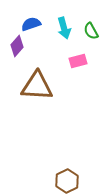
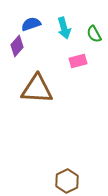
green semicircle: moved 3 px right, 3 px down
brown triangle: moved 3 px down
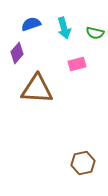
green semicircle: moved 1 px right, 1 px up; rotated 48 degrees counterclockwise
purple diamond: moved 7 px down
pink rectangle: moved 1 px left, 3 px down
brown hexagon: moved 16 px right, 18 px up; rotated 15 degrees clockwise
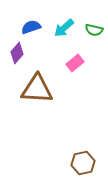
blue semicircle: moved 3 px down
cyan arrow: rotated 65 degrees clockwise
green semicircle: moved 1 px left, 3 px up
pink rectangle: moved 2 px left, 1 px up; rotated 24 degrees counterclockwise
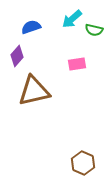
cyan arrow: moved 8 px right, 9 px up
purple diamond: moved 3 px down
pink rectangle: moved 2 px right, 1 px down; rotated 30 degrees clockwise
brown triangle: moved 3 px left, 2 px down; rotated 16 degrees counterclockwise
brown hexagon: rotated 25 degrees counterclockwise
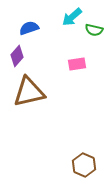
cyan arrow: moved 2 px up
blue semicircle: moved 2 px left, 1 px down
brown triangle: moved 5 px left, 1 px down
brown hexagon: moved 1 px right, 2 px down
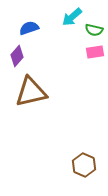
pink rectangle: moved 18 px right, 12 px up
brown triangle: moved 2 px right
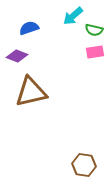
cyan arrow: moved 1 px right, 1 px up
purple diamond: rotated 70 degrees clockwise
brown hexagon: rotated 15 degrees counterclockwise
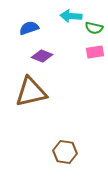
cyan arrow: moved 2 px left; rotated 45 degrees clockwise
green semicircle: moved 2 px up
purple diamond: moved 25 px right
brown hexagon: moved 19 px left, 13 px up
